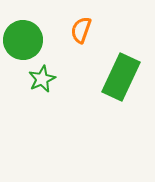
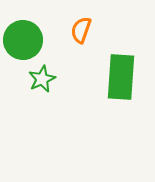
green rectangle: rotated 21 degrees counterclockwise
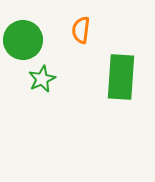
orange semicircle: rotated 12 degrees counterclockwise
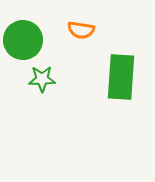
orange semicircle: rotated 88 degrees counterclockwise
green star: rotated 24 degrees clockwise
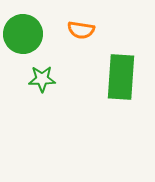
green circle: moved 6 px up
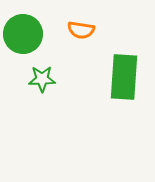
green rectangle: moved 3 px right
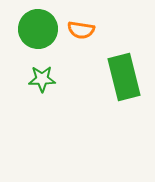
green circle: moved 15 px right, 5 px up
green rectangle: rotated 18 degrees counterclockwise
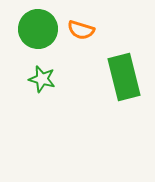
orange semicircle: rotated 8 degrees clockwise
green star: rotated 16 degrees clockwise
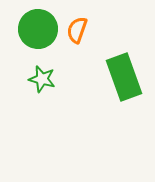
orange semicircle: moved 4 px left; rotated 92 degrees clockwise
green rectangle: rotated 6 degrees counterclockwise
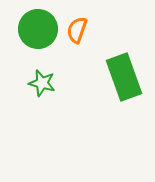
green star: moved 4 px down
